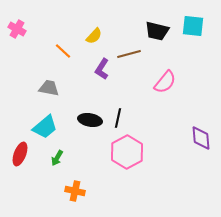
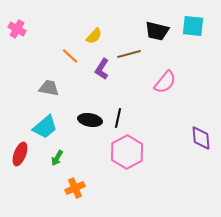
orange line: moved 7 px right, 5 px down
orange cross: moved 3 px up; rotated 36 degrees counterclockwise
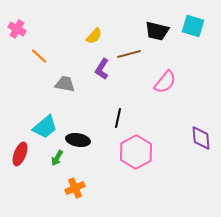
cyan square: rotated 10 degrees clockwise
orange line: moved 31 px left
gray trapezoid: moved 16 px right, 4 px up
black ellipse: moved 12 px left, 20 px down
pink hexagon: moved 9 px right
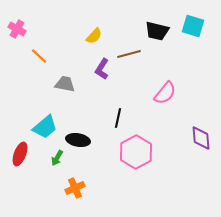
pink semicircle: moved 11 px down
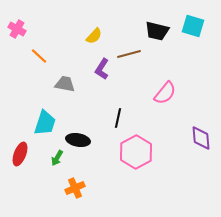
cyan trapezoid: moved 4 px up; rotated 32 degrees counterclockwise
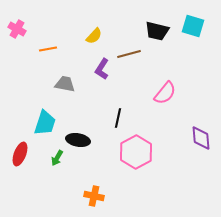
orange line: moved 9 px right, 7 px up; rotated 54 degrees counterclockwise
orange cross: moved 19 px right, 8 px down; rotated 36 degrees clockwise
